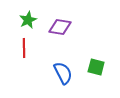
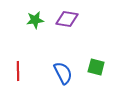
green star: moved 7 px right; rotated 18 degrees clockwise
purple diamond: moved 7 px right, 8 px up
red line: moved 6 px left, 23 px down
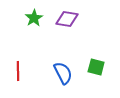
green star: moved 1 px left, 2 px up; rotated 24 degrees counterclockwise
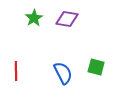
red line: moved 2 px left
